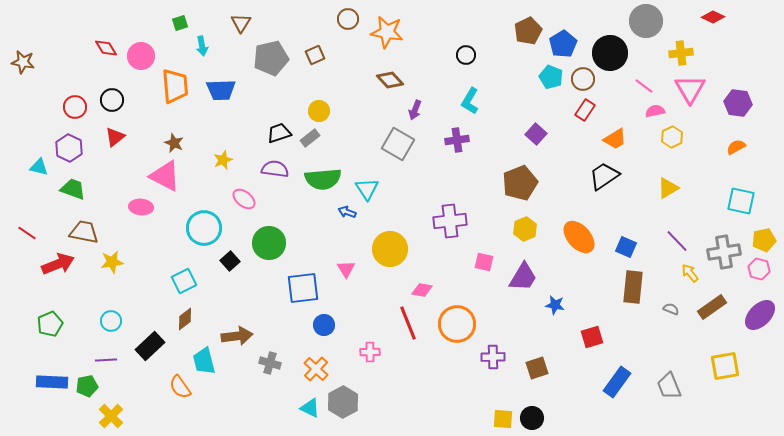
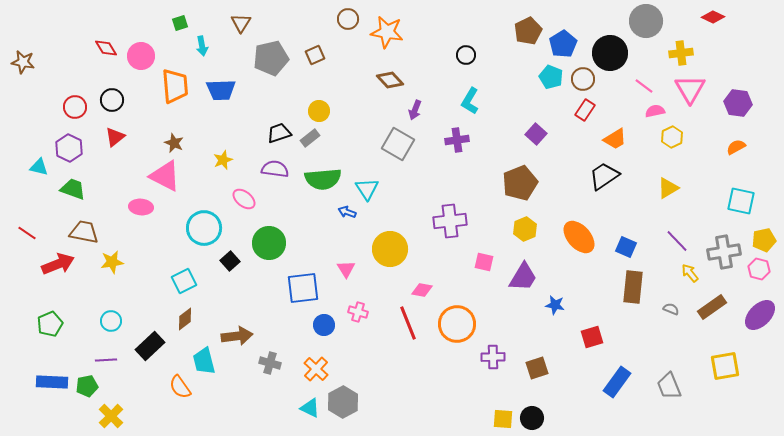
pink cross at (370, 352): moved 12 px left, 40 px up; rotated 18 degrees clockwise
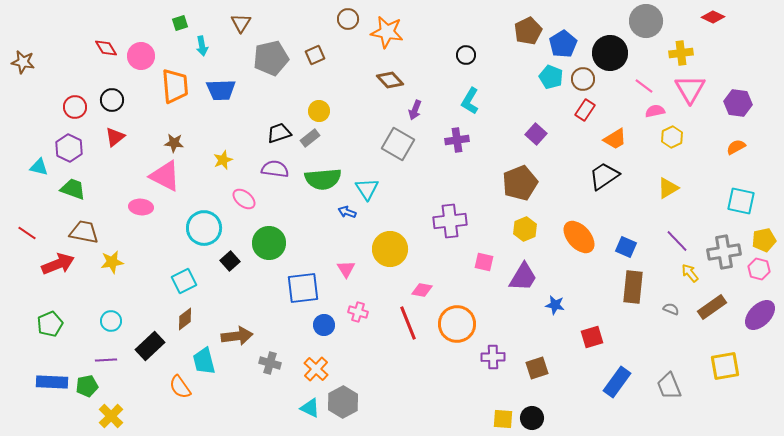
brown star at (174, 143): rotated 18 degrees counterclockwise
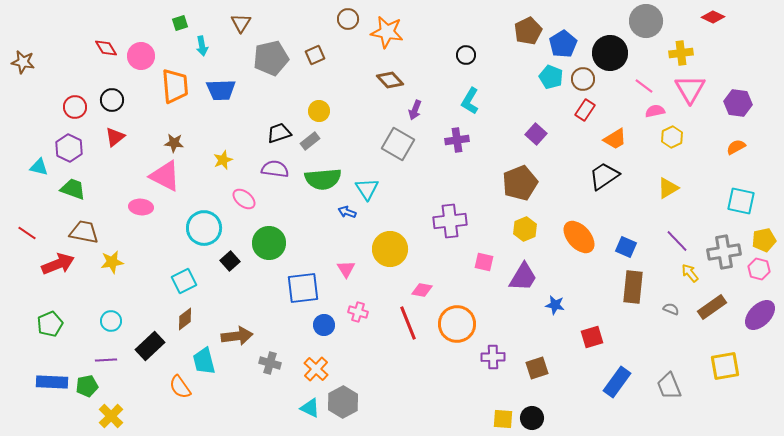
gray rectangle at (310, 138): moved 3 px down
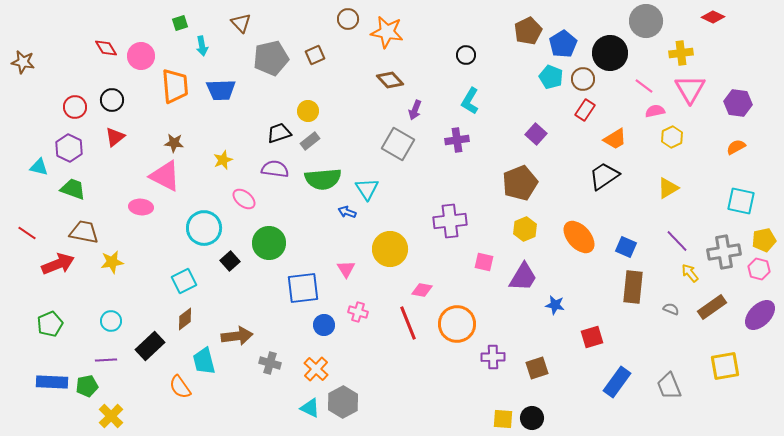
brown triangle at (241, 23): rotated 15 degrees counterclockwise
yellow circle at (319, 111): moved 11 px left
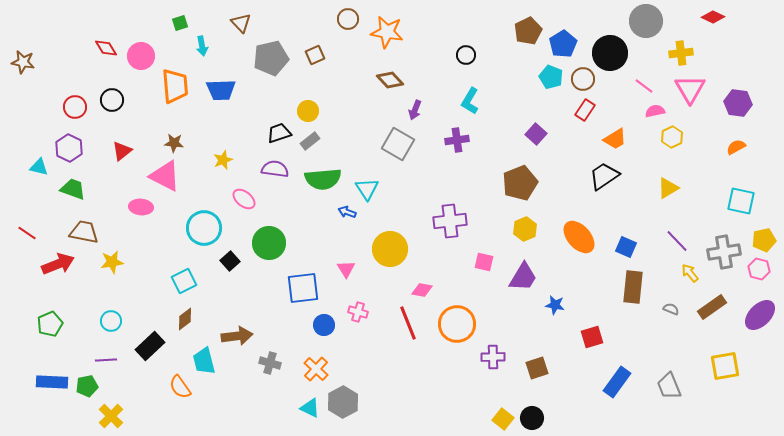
red triangle at (115, 137): moved 7 px right, 14 px down
yellow square at (503, 419): rotated 35 degrees clockwise
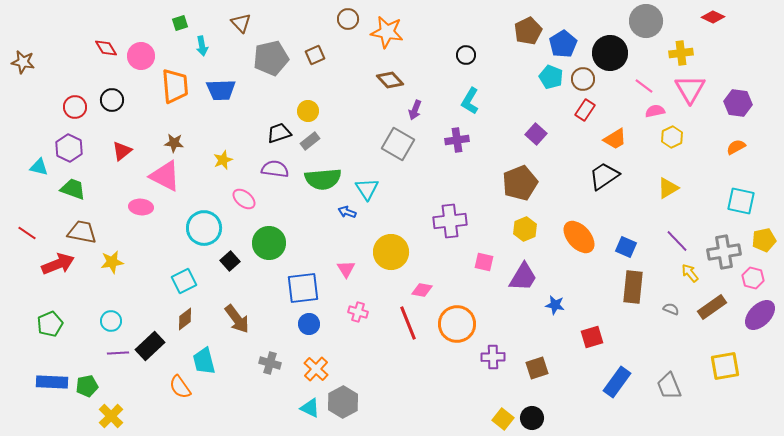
brown trapezoid at (84, 232): moved 2 px left
yellow circle at (390, 249): moved 1 px right, 3 px down
pink hexagon at (759, 269): moved 6 px left, 9 px down
blue circle at (324, 325): moved 15 px left, 1 px up
brown arrow at (237, 336): moved 17 px up; rotated 60 degrees clockwise
purple line at (106, 360): moved 12 px right, 7 px up
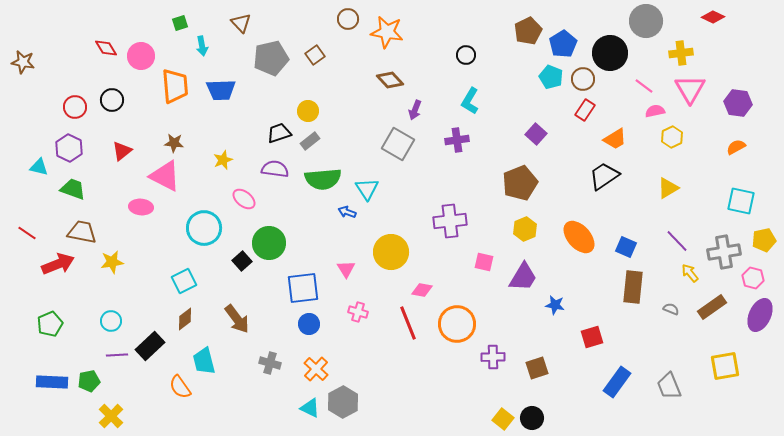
brown square at (315, 55): rotated 12 degrees counterclockwise
black square at (230, 261): moved 12 px right
purple ellipse at (760, 315): rotated 20 degrees counterclockwise
purple line at (118, 353): moved 1 px left, 2 px down
green pentagon at (87, 386): moved 2 px right, 5 px up
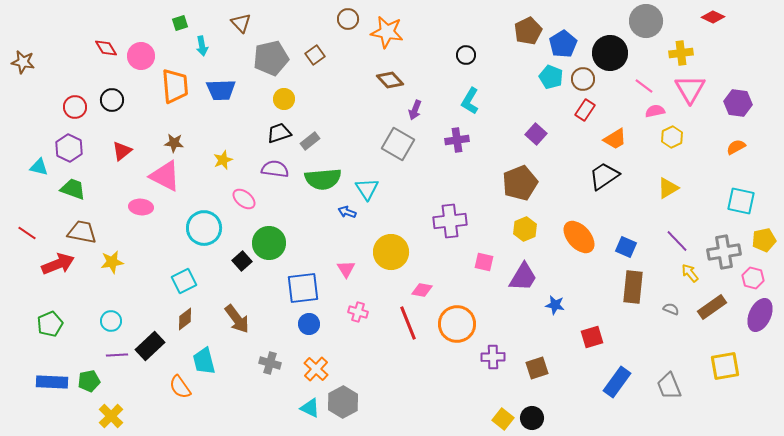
yellow circle at (308, 111): moved 24 px left, 12 px up
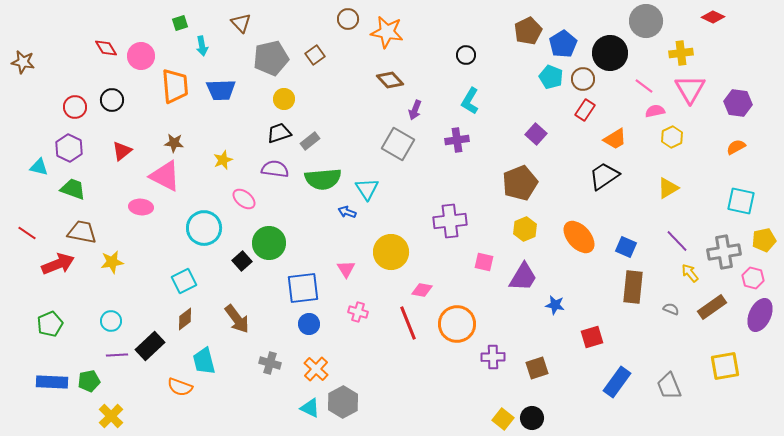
orange semicircle at (180, 387): rotated 35 degrees counterclockwise
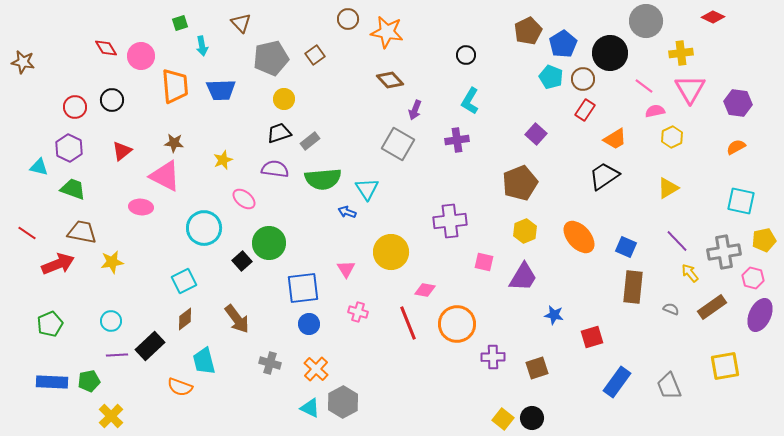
yellow hexagon at (525, 229): moved 2 px down
pink diamond at (422, 290): moved 3 px right
blue star at (555, 305): moved 1 px left, 10 px down
